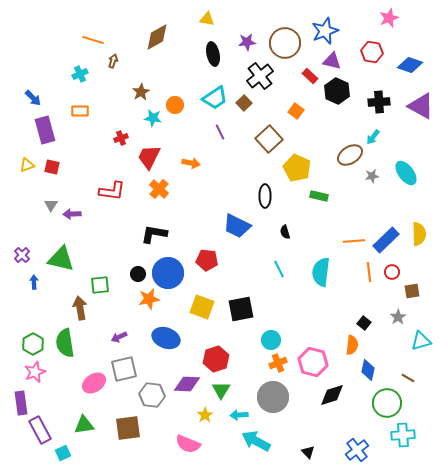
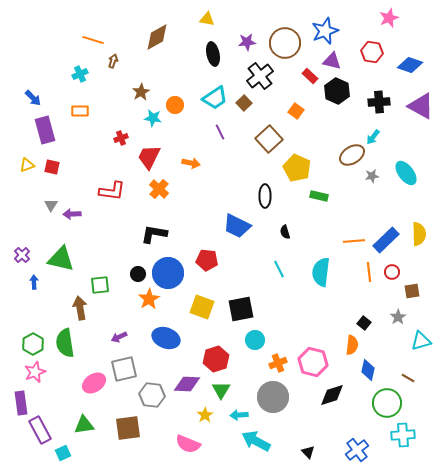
brown ellipse at (350, 155): moved 2 px right
orange star at (149, 299): rotated 20 degrees counterclockwise
cyan circle at (271, 340): moved 16 px left
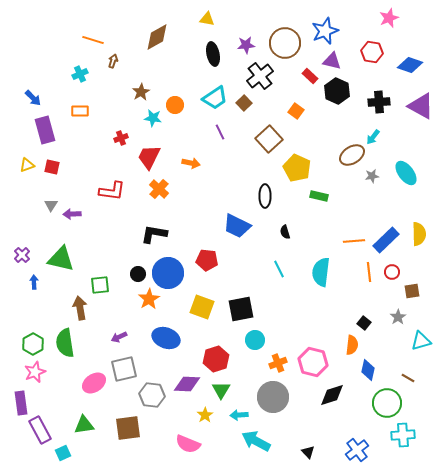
purple star at (247, 42): moved 1 px left, 3 px down
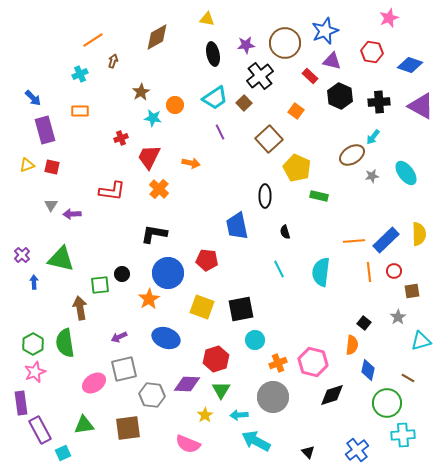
orange line at (93, 40): rotated 50 degrees counterclockwise
black hexagon at (337, 91): moved 3 px right, 5 px down
blue trapezoid at (237, 226): rotated 52 degrees clockwise
red circle at (392, 272): moved 2 px right, 1 px up
black circle at (138, 274): moved 16 px left
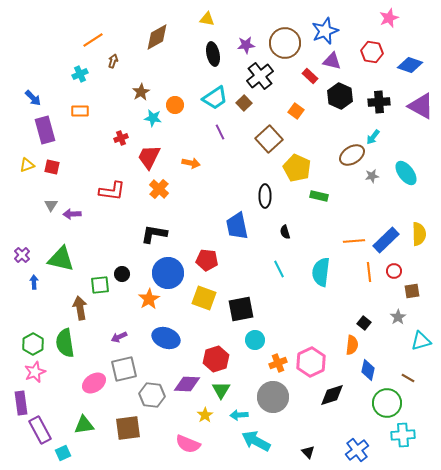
yellow square at (202, 307): moved 2 px right, 9 px up
pink hexagon at (313, 362): moved 2 px left; rotated 20 degrees clockwise
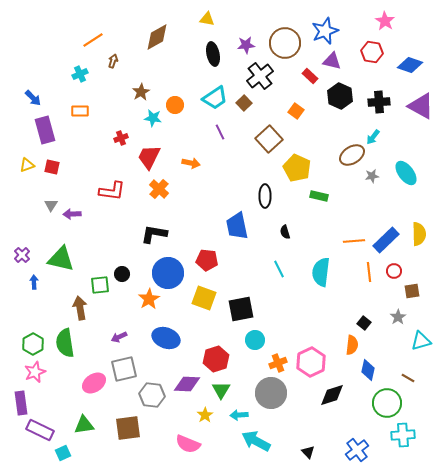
pink star at (389, 18): moved 4 px left, 3 px down; rotated 18 degrees counterclockwise
gray circle at (273, 397): moved 2 px left, 4 px up
purple rectangle at (40, 430): rotated 36 degrees counterclockwise
